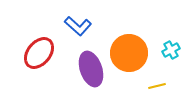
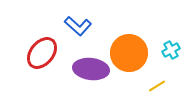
red ellipse: moved 3 px right
purple ellipse: rotated 64 degrees counterclockwise
yellow line: rotated 18 degrees counterclockwise
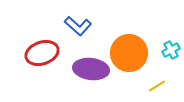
red ellipse: rotated 32 degrees clockwise
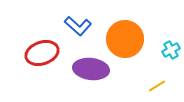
orange circle: moved 4 px left, 14 px up
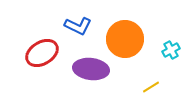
blue L-shape: rotated 16 degrees counterclockwise
red ellipse: rotated 12 degrees counterclockwise
yellow line: moved 6 px left, 1 px down
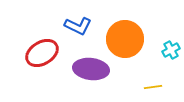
yellow line: moved 2 px right; rotated 24 degrees clockwise
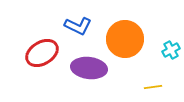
purple ellipse: moved 2 px left, 1 px up
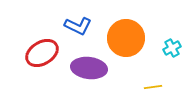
orange circle: moved 1 px right, 1 px up
cyan cross: moved 1 px right, 2 px up
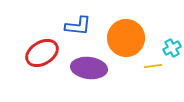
blue L-shape: rotated 20 degrees counterclockwise
yellow line: moved 21 px up
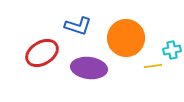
blue L-shape: rotated 12 degrees clockwise
cyan cross: moved 2 px down; rotated 18 degrees clockwise
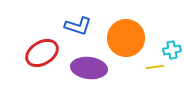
yellow line: moved 2 px right, 1 px down
